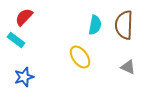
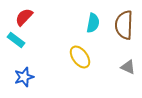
cyan semicircle: moved 2 px left, 2 px up
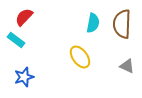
brown semicircle: moved 2 px left, 1 px up
gray triangle: moved 1 px left, 1 px up
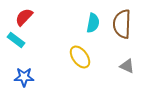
blue star: rotated 18 degrees clockwise
